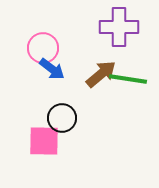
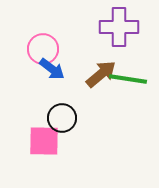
pink circle: moved 1 px down
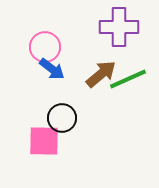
pink circle: moved 2 px right, 2 px up
green line: rotated 33 degrees counterclockwise
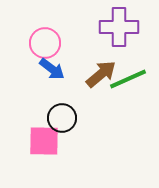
pink circle: moved 4 px up
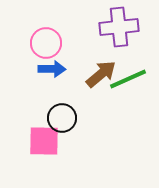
purple cross: rotated 6 degrees counterclockwise
pink circle: moved 1 px right
blue arrow: rotated 36 degrees counterclockwise
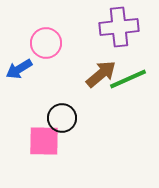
blue arrow: moved 33 px left; rotated 148 degrees clockwise
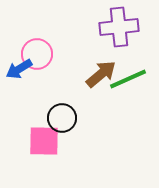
pink circle: moved 9 px left, 11 px down
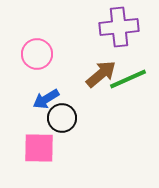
blue arrow: moved 27 px right, 30 px down
pink square: moved 5 px left, 7 px down
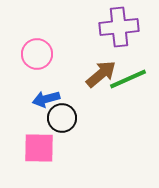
blue arrow: rotated 16 degrees clockwise
